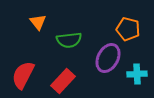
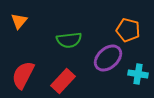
orange triangle: moved 19 px left, 1 px up; rotated 18 degrees clockwise
orange pentagon: moved 1 px down
purple ellipse: rotated 20 degrees clockwise
cyan cross: moved 1 px right; rotated 12 degrees clockwise
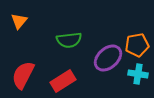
orange pentagon: moved 9 px right, 15 px down; rotated 25 degrees counterclockwise
red rectangle: rotated 15 degrees clockwise
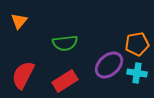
green semicircle: moved 4 px left, 3 px down
orange pentagon: moved 1 px up
purple ellipse: moved 1 px right, 7 px down
cyan cross: moved 1 px left, 1 px up
red rectangle: moved 2 px right
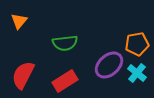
cyan cross: rotated 30 degrees clockwise
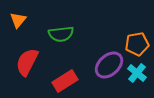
orange triangle: moved 1 px left, 1 px up
green semicircle: moved 4 px left, 9 px up
red semicircle: moved 4 px right, 13 px up
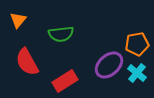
red semicircle: rotated 56 degrees counterclockwise
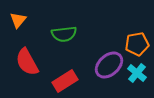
green semicircle: moved 3 px right
